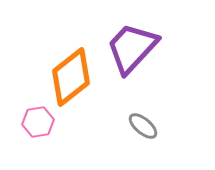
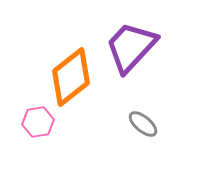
purple trapezoid: moved 1 px left, 1 px up
gray ellipse: moved 2 px up
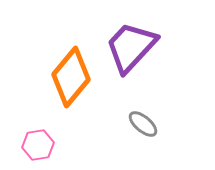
orange diamond: rotated 12 degrees counterclockwise
pink hexagon: moved 23 px down
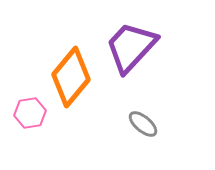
pink hexagon: moved 8 px left, 32 px up
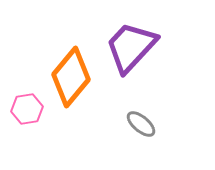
pink hexagon: moved 3 px left, 4 px up
gray ellipse: moved 2 px left
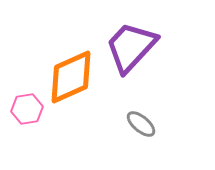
orange diamond: rotated 26 degrees clockwise
